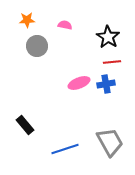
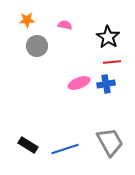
black rectangle: moved 3 px right, 20 px down; rotated 18 degrees counterclockwise
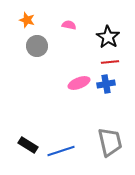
orange star: rotated 21 degrees clockwise
pink semicircle: moved 4 px right
red line: moved 2 px left
gray trapezoid: rotated 16 degrees clockwise
blue line: moved 4 px left, 2 px down
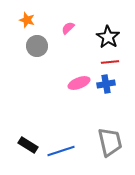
pink semicircle: moved 1 px left, 3 px down; rotated 56 degrees counterclockwise
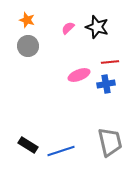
black star: moved 11 px left, 10 px up; rotated 15 degrees counterclockwise
gray circle: moved 9 px left
pink ellipse: moved 8 px up
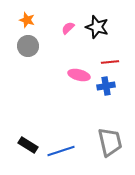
pink ellipse: rotated 35 degrees clockwise
blue cross: moved 2 px down
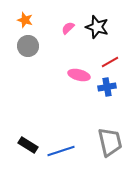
orange star: moved 2 px left
red line: rotated 24 degrees counterclockwise
blue cross: moved 1 px right, 1 px down
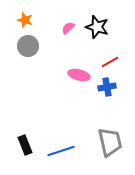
black rectangle: moved 3 px left; rotated 36 degrees clockwise
